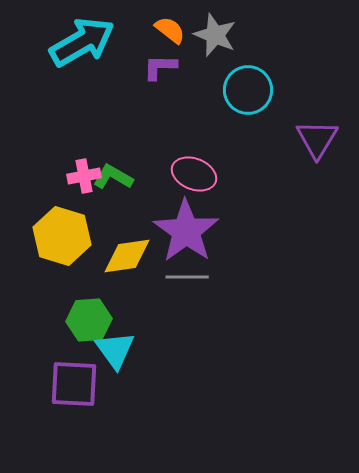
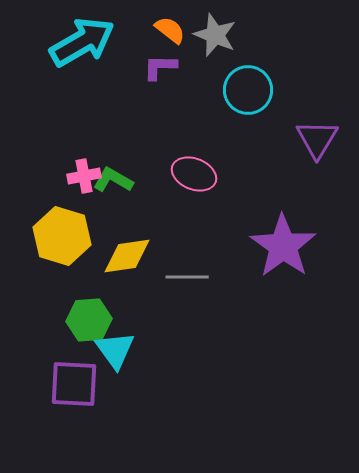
green L-shape: moved 3 px down
purple star: moved 97 px right, 15 px down
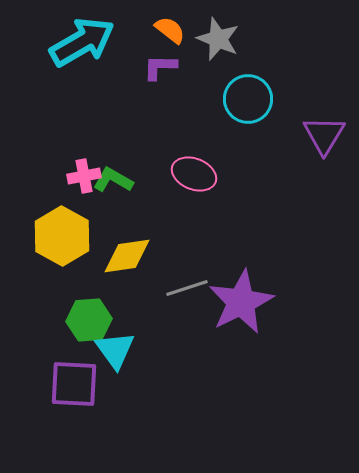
gray star: moved 3 px right, 4 px down
cyan circle: moved 9 px down
purple triangle: moved 7 px right, 4 px up
yellow hexagon: rotated 12 degrees clockwise
purple star: moved 42 px left, 56 px down; rotated 10 degrees clockwise
gray line: moved 11 px down; rotated 18 degrees counterclockwise
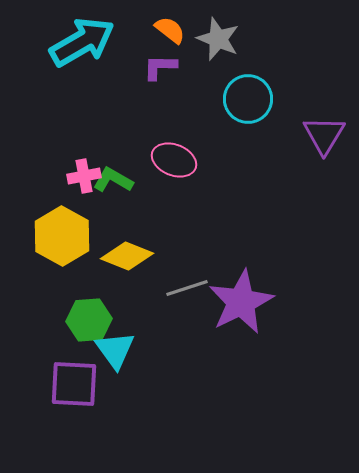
pink ellipse: moved 20 px left, 14 px up
yellow diamond: rotated 30 degrees clockwise
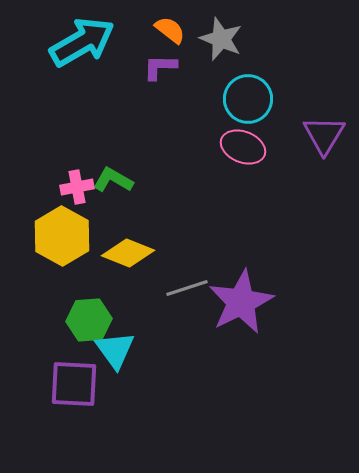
gray star: moved 3 px right
pink ellipse: moved 69 px right, 13 px up
pink cross: moved 7 px left, 11 px down
yellow diamond: moved 1 px right, 3 px up
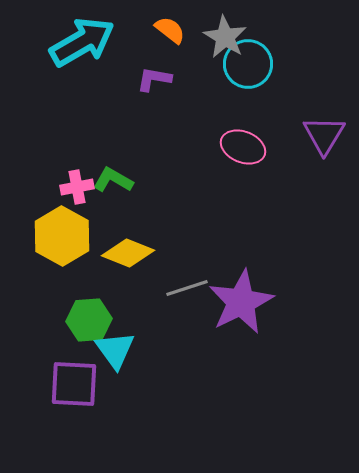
gray star: moved 4 px right, 2 px up; rotated 9 degrees clockwise
purple L-shape: moved 6 px left, 12 px down; rotated 9 degrees clockwise
cyan circle: moved 35 px up
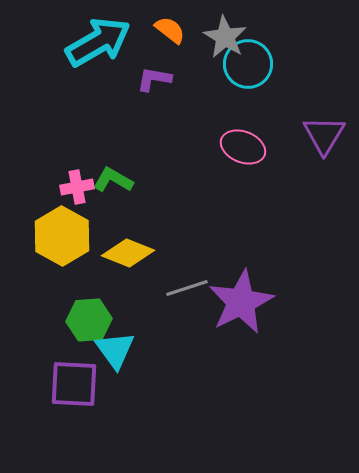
cyan arrow: moved 16 px right
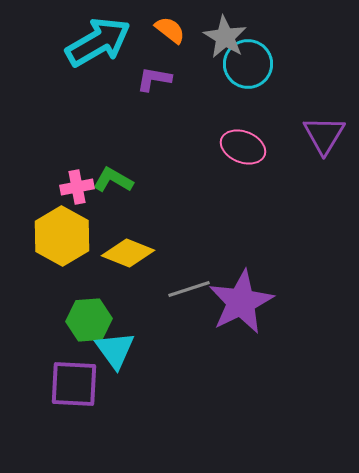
gray line: moved 2 px right, 1 px down
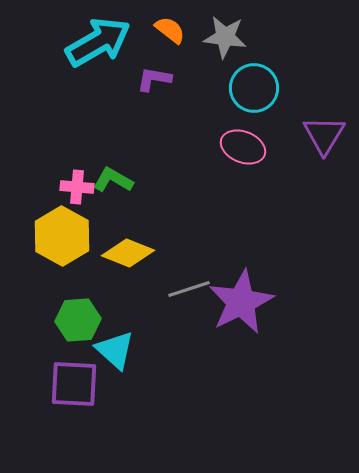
gray star: rotated 24 degrees counterclockwise
cyan circle: moved 6 px right, 24 px down
pink cross: rotated 16 degrees clockwise
green hexagon: moved 11 px left
cyan triangle: rotated 12 degrees counterclockwise
